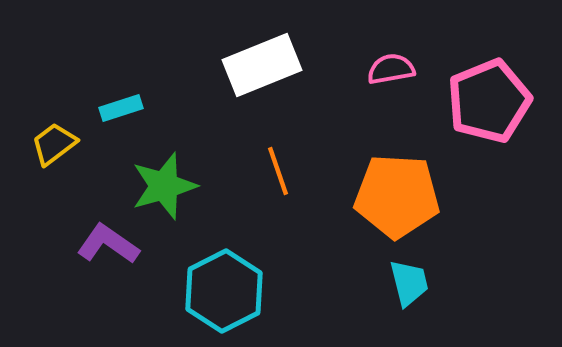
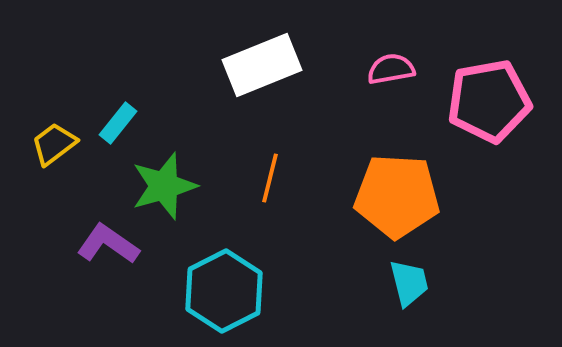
pink pentagon: rotated 12 degrees clockwise
cyan rectangle: moved 3 px left, 15 px down; rotated 33 degrees counterclockwise
orange line: moved 8 px left, 7 px down; rotated 33 degrees clockwise
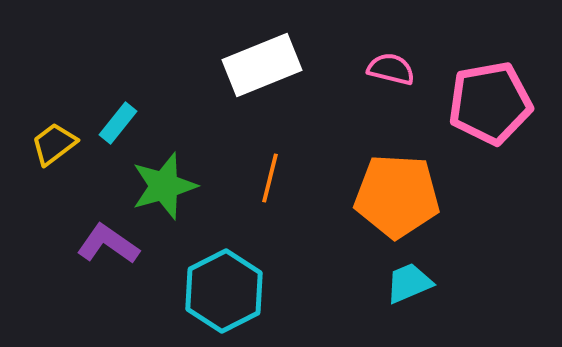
pink semicircle: rotated 24 degrees clockwise
pink pentagon: moved 1 px right, 2 px down
cyan trapezoid: rotated 99 degrees counterclockwise
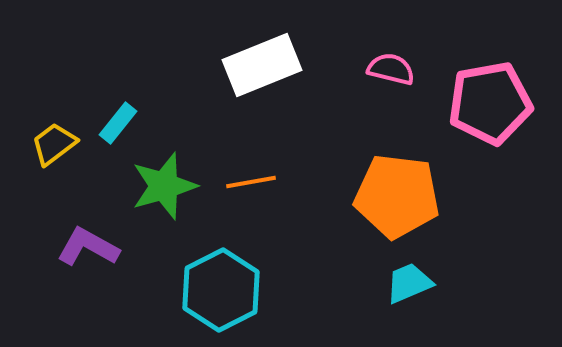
orange line: moved 19 px left, 4 px down; rotated 66 degrees clockwise
orange pentagon: rotated 4 degrees clockwise
purple L-shape: moved 20 px left, 3 px down; rotated 6 degrees counterclockwise
cyan hexagon: moved 3 px left, 1 px up
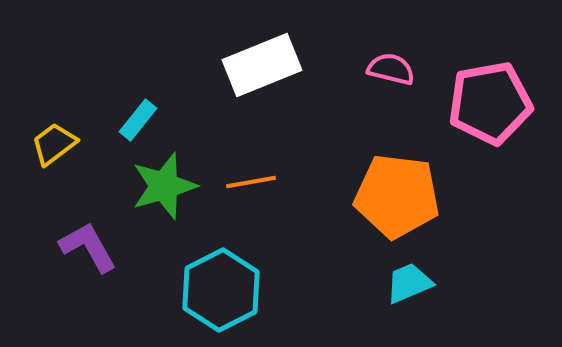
cyan rectangle: moved 20 px right, 3 px up
purple L-shape: rotated 32 degrees clockwise
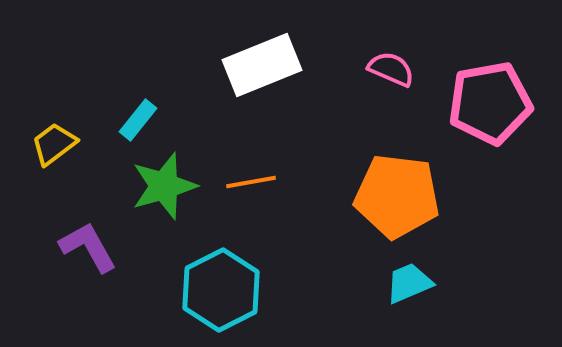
pink semicircle: rotated 9 degrees clockwise
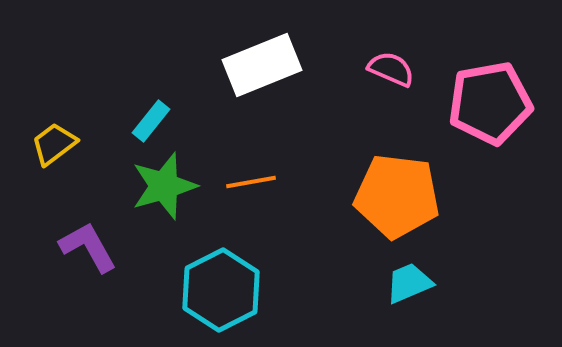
cyan rectangle: moved 13 px right, 1 px down
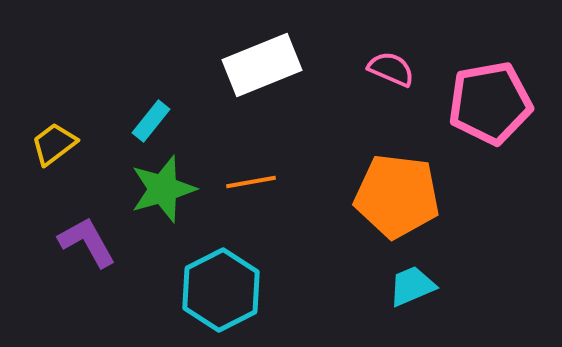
green star: moved 1 px left, 3 px down
purple L-shape: moved 1 px left, 5 px up
cyan trapezoid: moved 3 px right, 3 px down
